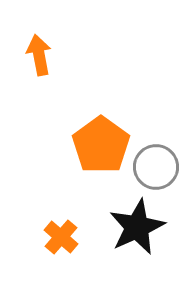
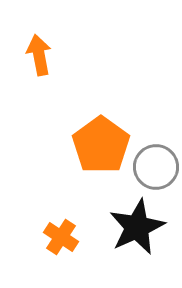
orange cross: rotated 8 degrees counterclockwise
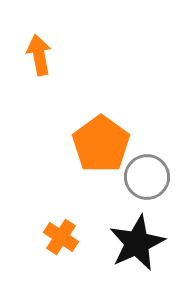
orange pentagon: moved 1 px up
gray circle: moved 9 px left, 10 px down
black star: moved 16 px down
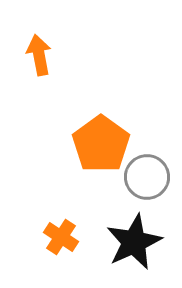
black star: moved 3 px left, 1 px up
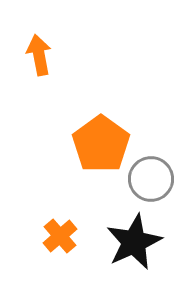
gray circle: moved 4 px right, 2 px down
orange cross: moved 1 px left, 1 px up; rotated 16 degrees clockwise
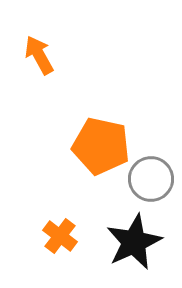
orange arrow: rotated 18 degrees counterclockwise
orange pentagon: moved 2 px down; rotated 24 degrees counterclockwise
orange cross: rotated 12 degrees counterclockwise
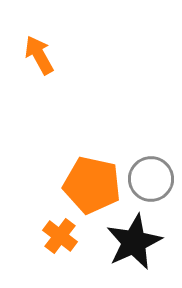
orange pentagon: moved 9 px left, 39 px down
